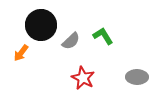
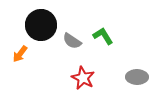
gray semicircle: moved 1 px right; rotated 78 degrees clockwise
orange arrow: moved 1 px left, 1 px down
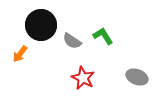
gray ellipse: rotated 20 degrees clockwise
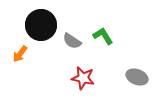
red star: rotated 15 degrees counterclockwise
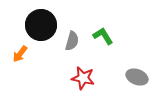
gray semicircle: rotated 108 degrees counterclockwise
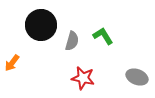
orange arrow: moved 8 px left, 9 px down
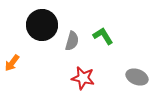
black circle: moved 1 px right
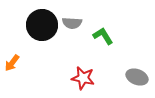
gray semicircle: moved 18 px up; rotated 78 degrees clockwise
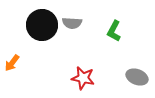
green L-shape: moved 11 px right, 5 px up; rotated 120 degrees counterclockwise
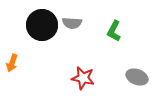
orange arrow: rotated 18 degrees counterclockwise
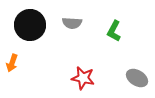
black circle: moved 12 px left
gray ellipse: moved 1 px down; rotated 10 degrees clockwise
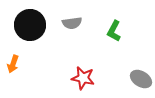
gray semicircle: rotated 12 degrees counterclockwise
orange arrow: moved 1 px right, 1 px down
gray ellipse: moved 4 px right, 1 px down
